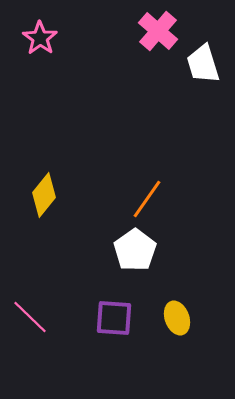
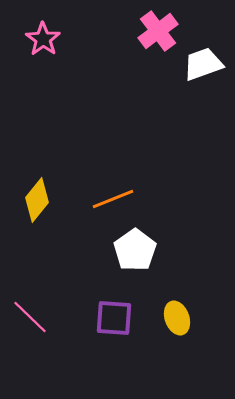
pink cross: rotated 12 degrees clockwise
pink star: moved 3 px right, 1 px down
white trapezoid: rotated 87 degrees clockwise
yellow diamond: moved 7 px left, 5 px down
orange line: moved 34 px left; rotated 33 degrees clockwise
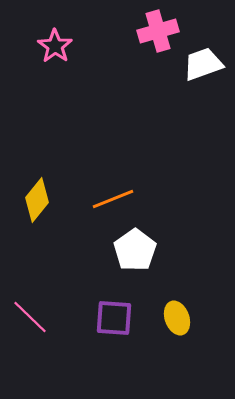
pink cross: rotated 21 degrees clockwise
pink star: moved 12 px right, 7 px down
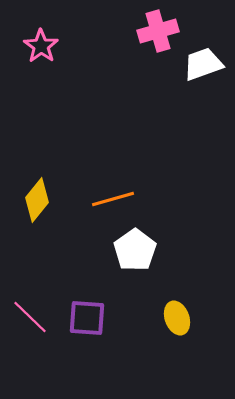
pink star: moved 14 px left
orange line: rotated 6 degrees clockwise
purple square: moved 27 px left
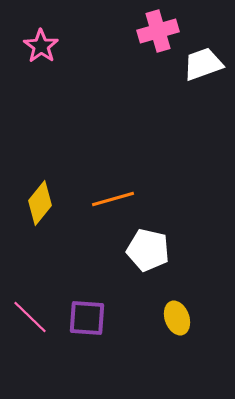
yellow diamond: moved 3 px right, 3 px down
white pentagon: moved 13 px right; rotated 24 degrees counterclockwise
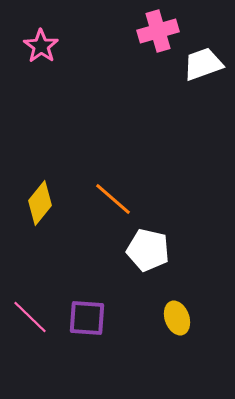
orange line: rotated 57 degrees clockwise
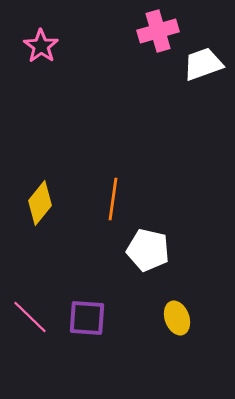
orange line: rotated 57 degrees clockwise
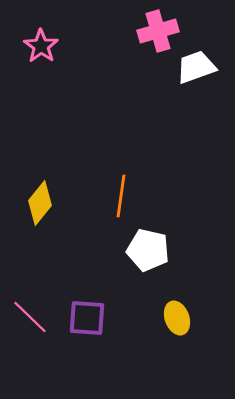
white trapezoid: moved 7 px left, 3 px down
orange line: moved 8 px right, 3 px up
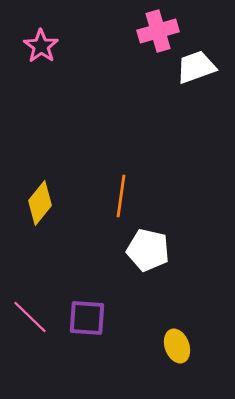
yellow ellipse: moved 28 px down
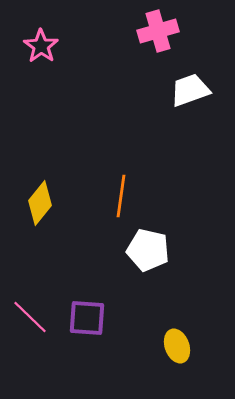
white trapezoid: moved 6 px left, 23 px down
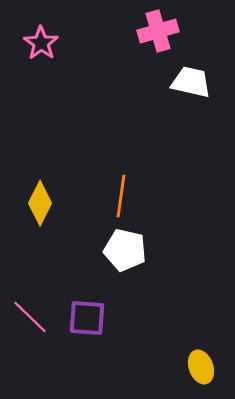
pink star: moved 3 px up
white trapezoid: moved 1 px right, 8 px up; rotated 33 degrees clockwise
yellow diamond: rotated 12 degrees counterclockwise
white pentagon: moved 23 px left
yellow ellipse: moved 24 px right, 21 px down
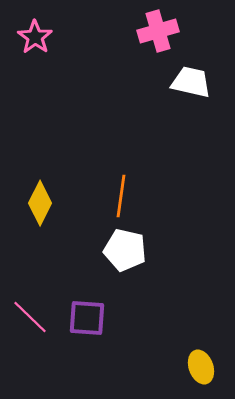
pink star: moved 6 px left, 6 px up
